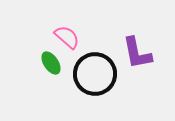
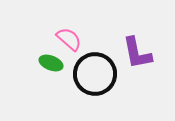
pink semicircle: moved 2 px right, 2 px down
green ellipse: rotated 35 degrees counterclockwise
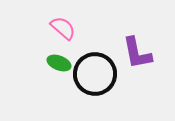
pink semicircle: moved 6 px left, 11 px up
green ellipse: moved 8 px right
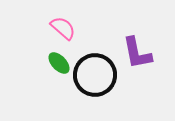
green ellipse: rotated 25 degrees clockwise
black circle: moved 1 px down
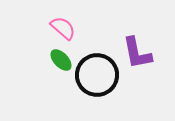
green ellipse: moved 2 px right, 3 px up
black circle: moved 2 px right
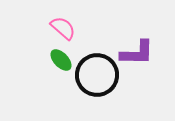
purple L-shape: rotated 78 degrees counterclockwise
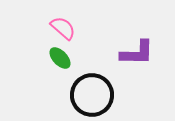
green ellipse: moved 1 px left, 2 px up
black circle: moved 5 px left, 20 px down
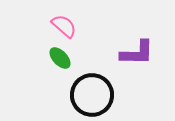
pink semicircle: moved 1 px right, 2 px up
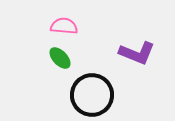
pink semicircle: rotated 36 degrees counterclockwise
purple L-shape: rotated 21 degrees clockwise
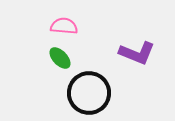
black circle: moved 3 px left, 2 px up
